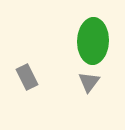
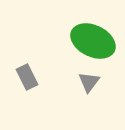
green ellipse: rotated 66 degrees counterclockwise
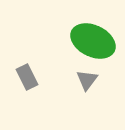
gray triangle: moved 2 px left, 2 px up
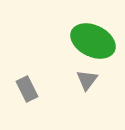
gray rectangle: moved 12 px down
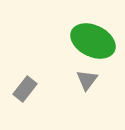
gray rectangle: moved 2 px left; rotated 65 degrees clockwise
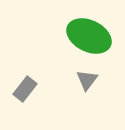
green ellipse: moved 4 px left, 5 px up
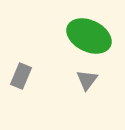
gray rectangle: moved 4 px left, 13 px up; rotated 15 degrees counterclockwise
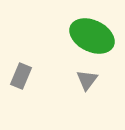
green ellipse: moved 3 px right
